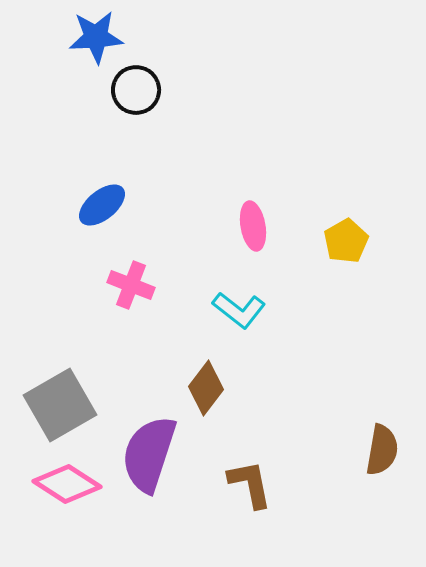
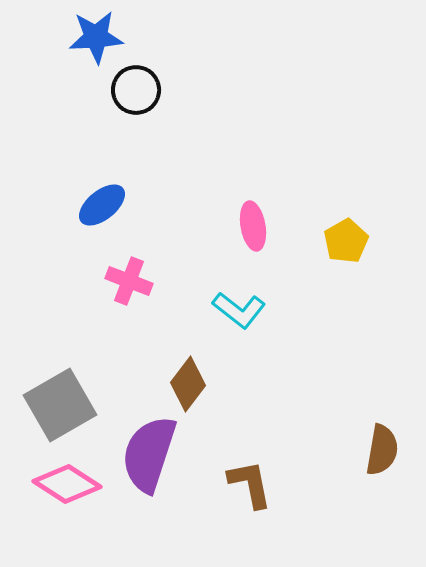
pink cross: moved 2 px left, 4 px up
brown diamond: moved 18 px left, 4 px up
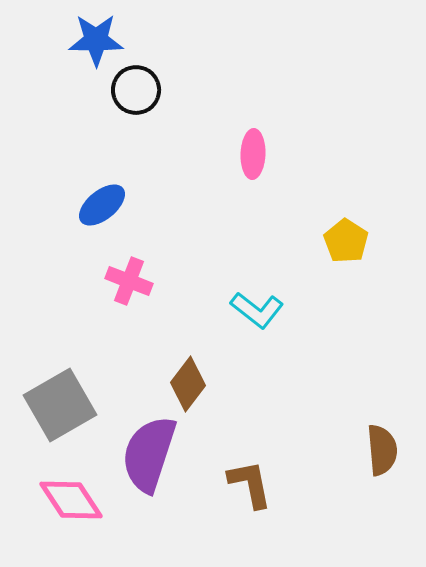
blue star: moved 3 px down; rotated 4 degrees clockwise
pink ellipse: moved 72 px up; rotated 12 degrees clockwise
yellow pentagon: rotated 9 degrees counterclockwise
cyan L-shape: moved 18 px right
brown semicircle: rotated 15 degrees counterclockwise
pink diamond: moved 4 px right, 16 px down; rotated 24 degrees clockwise
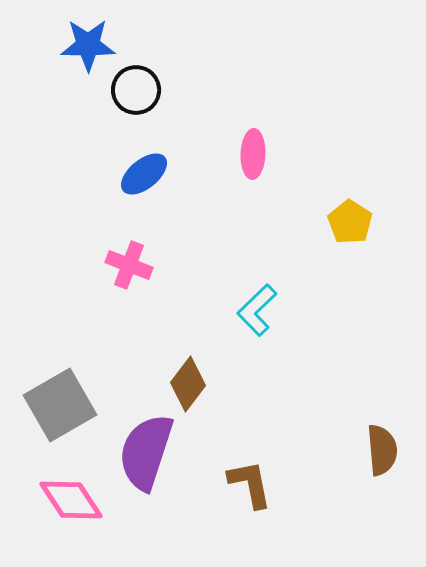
blue star: moved 8 px left, 5 px down
blue ellipse: moved 42 px right, 31 px up
yellow pentagon: moved 4 px right, 19 px up
pink cross: moved 16 px up
cyan L-shape: rotated 98 degrees clockwise
purple semicircle: moved 3 px left, 2 px up
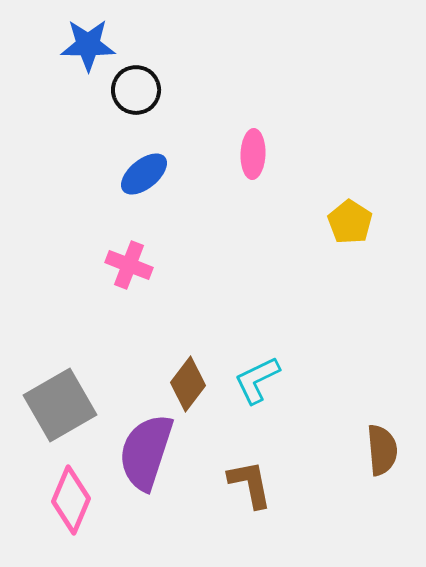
cyan L-shape: moved 70 px down; rotated 18 degrees clockwise
pink diamond: rotated 56 degrees clockwise
